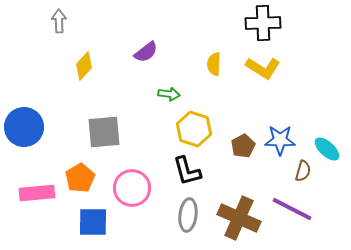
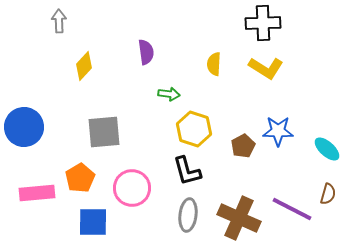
purple semicircle: rotated 60 degrees counterclockwise
yellow L-shape: moved 3 px right
blue star: moved 2 px left, 9 px up
brown semicircle: moved 25 px right, 23 px down
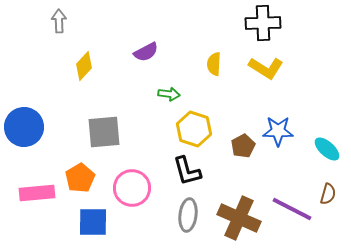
purple semicircle: rotated 70 degrees clockwise
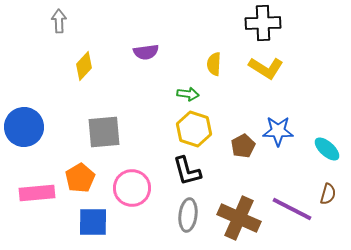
purple semicircle: rotated 20 degrees clockwise
green arrow: moved 19 px right
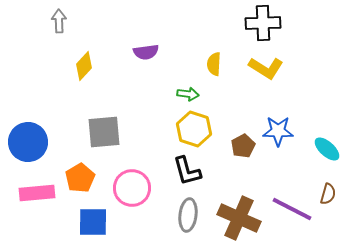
blue circle: moved 4 px right, 15 px down
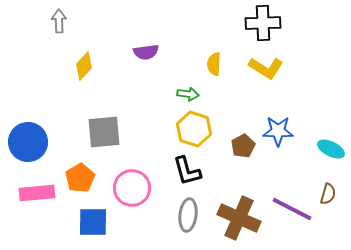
cyan ellipse: moved 4 px right; rotated 16 degrees counterclockwise
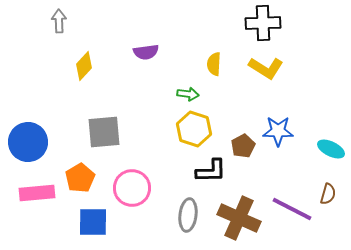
black L-shape: moved 24 px right; rotated 76 degrees counterclockwise
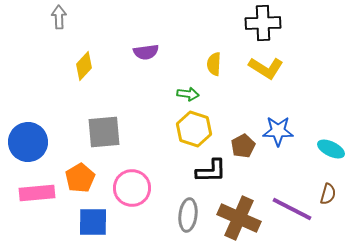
gray arrow: moved 4 px up
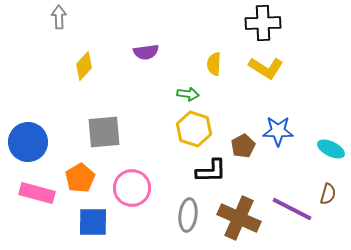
pink rectangle: rotated 20 degrees clockwise
